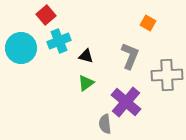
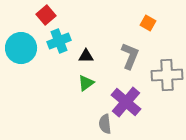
black triangle: rotated 14 degrees counterclockwise
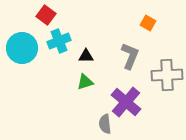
red square: rotated 12 degrees counterclockwise
cyan circle: moved 1 px right
green triangle: moved 1 px left, 1 px up; rotated 18 degrees clockwise
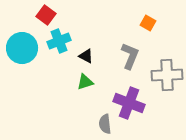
black triangle: rotated 28 degrees clockwise
purple cross: moved 3 px right, 1 px down; rotated 20 degrees counterclockwise
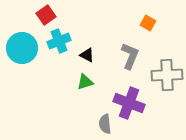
red square: rotated 18 degrees clockwise
black triangle: moved 1 px right, 1 px up
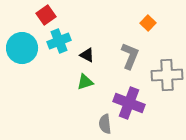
orange square: rotated 14 degrees clockwise
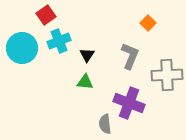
black triangle: rotated 35 degrees clockwise
green triangle: rotated 24 degrees clockwise
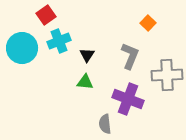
purple cross: moved 1 px left, 4 px up
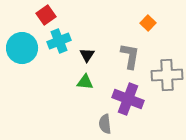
gray L-shape: rotated 12 degrees counterclockwise
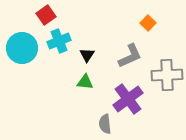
gray L-shape: rotated 56 degrees clockwise
purple cross: rotated 32 degrees clockwise
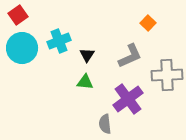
red square: moved 28 px left
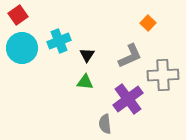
gray cross: moved 4 px left
